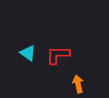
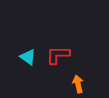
cyan triangle: moved 4 px down
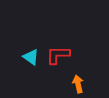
cyan triangle: moved 3 px right
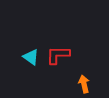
orange arrow: moved 6 px right
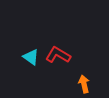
red L-shape: rotated 30 degrees clockwise
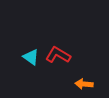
orange arrow: rotated 72 degrees counterclockwise
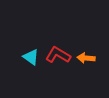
orange arrow: moved 2 px right, 26 px up
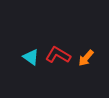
orange arrow: rotated 54 degrees counterclockwise
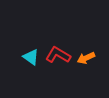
orange arrow: rotated 24 degrees clockwise
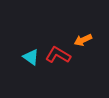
orange arrow: moved 3 px left, 18 px up
